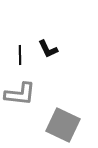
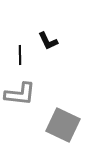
black L-shape: moved 8 px up
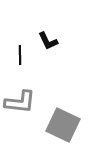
gray L-shape: moved 8 px down
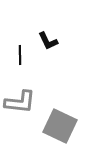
gray square: moved 3 px left, 1 px down
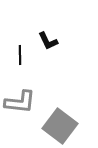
gray square: rotated 12 degrees clockwise
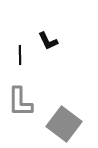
gray L-shape: rotated 84 degrees clockwise
gray square: moved 4 px right, 2 px up
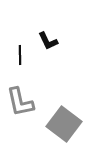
gray L-shape: rotated 12 degrees counterclockwise
